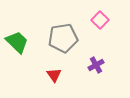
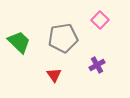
green trapezoid: moved 2 px right
purple cross: moved 1 px right
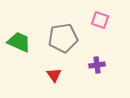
pink square: rotated 24 degrees counterclockwise
green trapezoid: rotated 20 degrees counterclockwise
purple cross: rotated 21 degrees clockwise
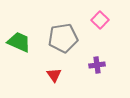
pink square: rotated 24 degrees clockwise
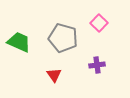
pink square: moved 1 px left, 3 px down
gray pentagon: rotated 24 degrees clockwise
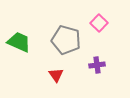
gray pentagon: moved 3 px right, 2 px down
red triangle: moved 2 px right
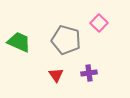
purple cross: moved 8 px left, 8 px down
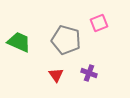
pink square: rotated 24 degrees clockwise
purple cross: rotated 28 degrees clockwise
